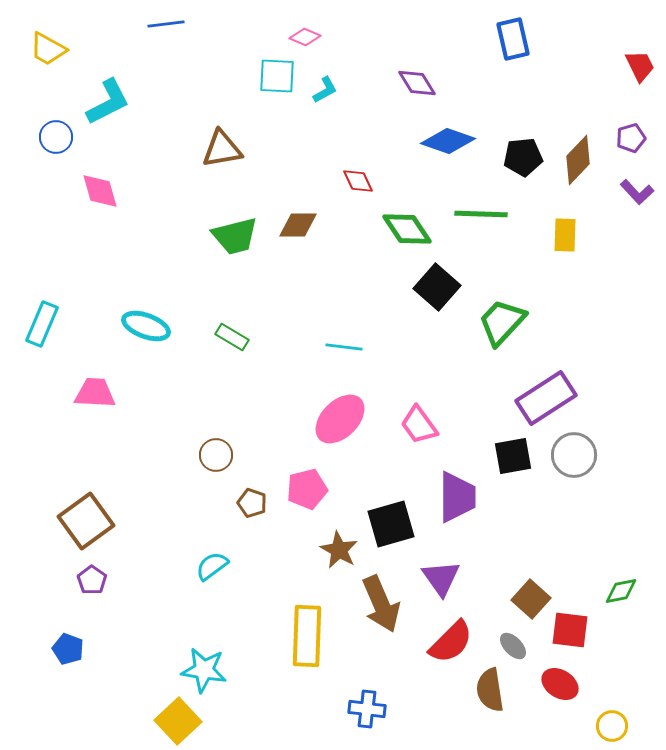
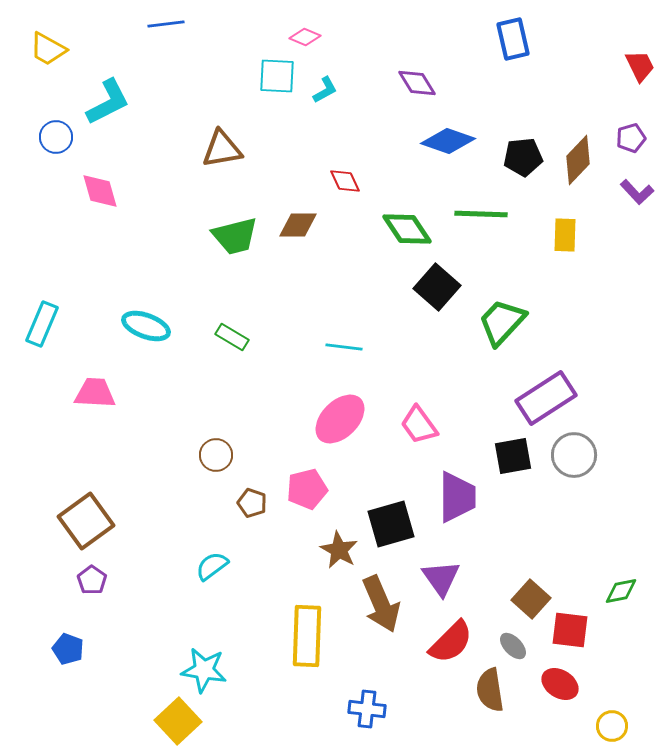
red diamond at (358, 181): moved 13 px left
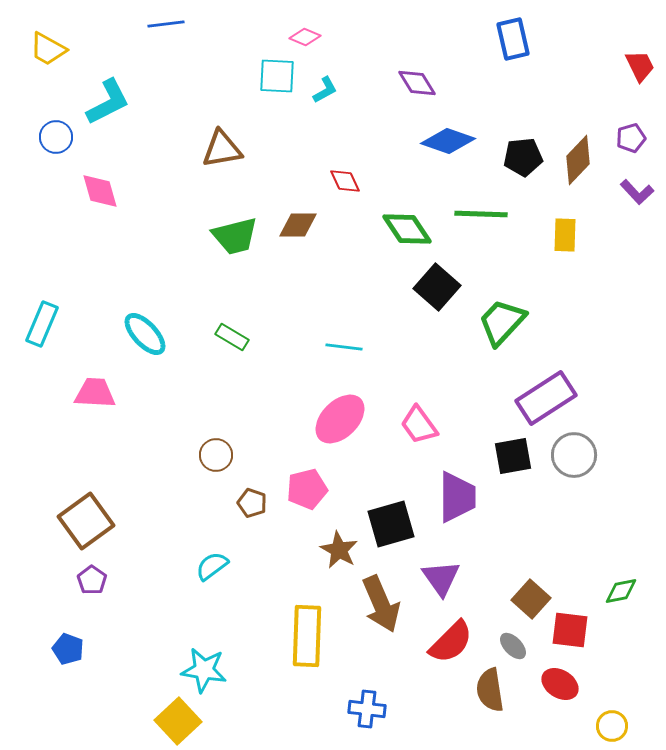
cyan ellipse at (146, 326): moved 1 px left, 8 px down; rotated 27 degrees clockwise
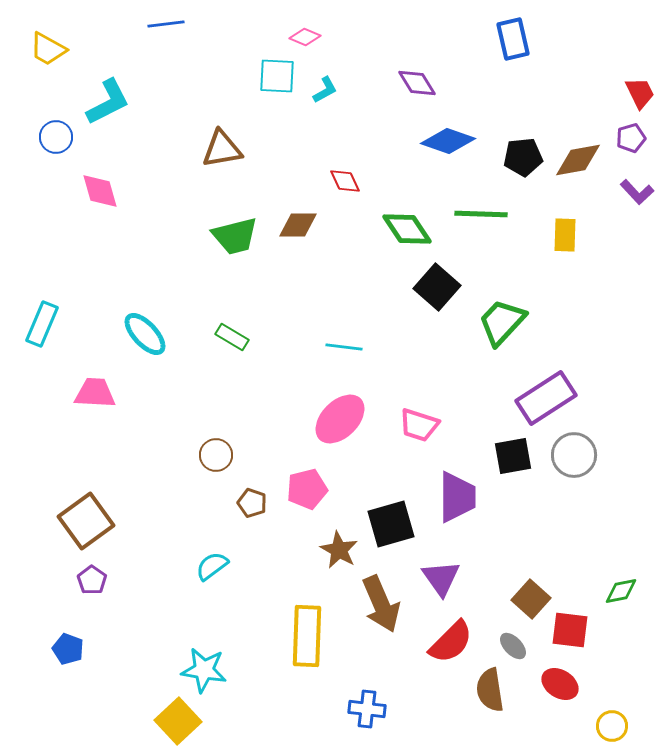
red trapezoid at (640, 66): moved 27 px down
brown diamond at (578, 160): rotated 36 degrees clockwise
pink trapezoid at (419, 425): rotated 36 degrees counterclockwise
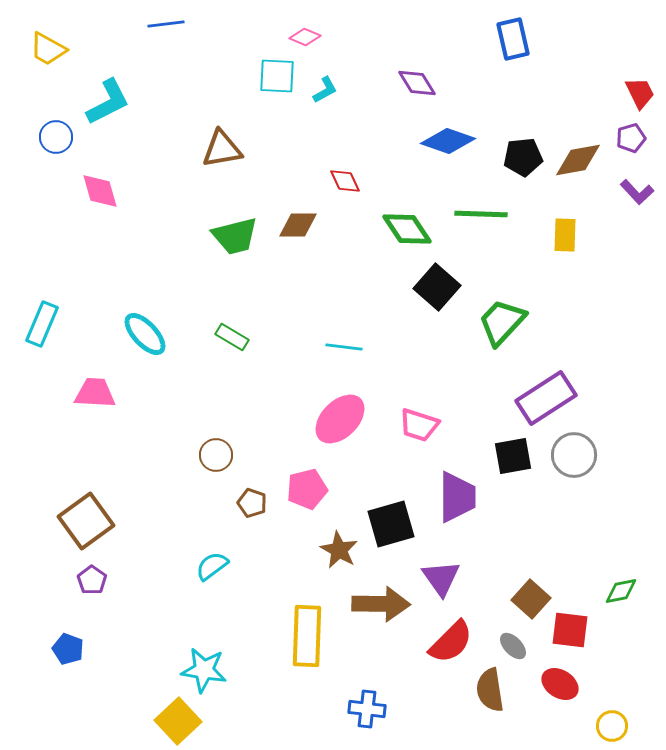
brown arrow at (381, 604): rotated 66 degrees counterclockwise
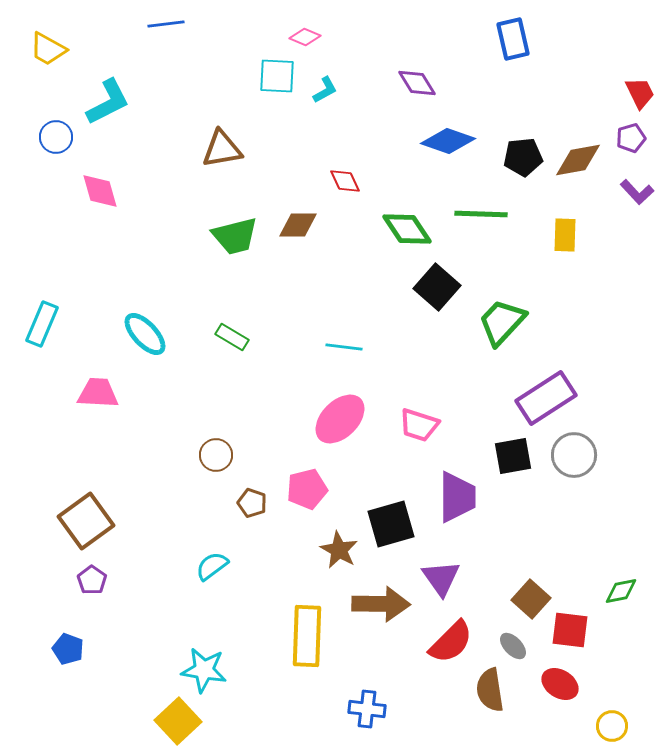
pink trapezoid at (95, 393): moved 3 px right
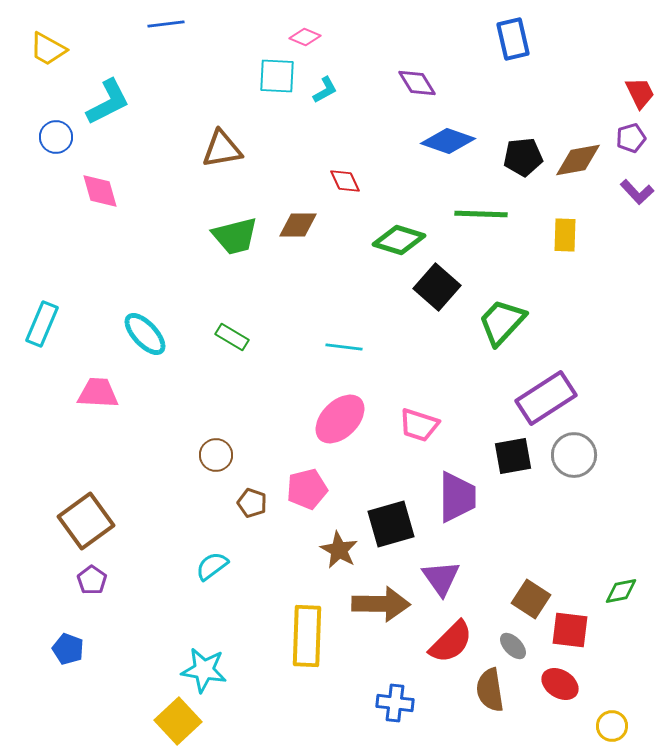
green diamond at (407, 229): moved 8 px left, 11 px down; rotated 39 degrees counterclockwise
brown square at (531, 599): rotated 9 degrees counterclockwise
blue cross at (367, 709): moved 28 px right, 6 px up
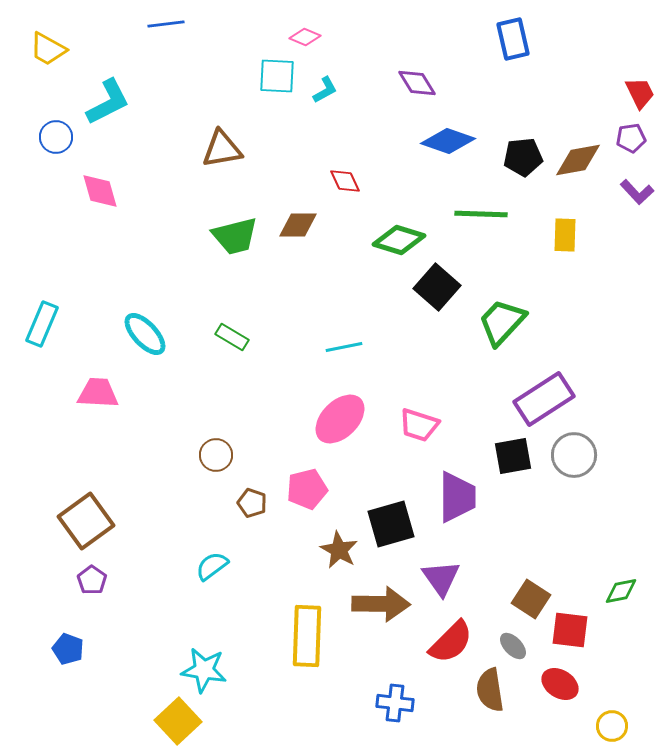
purple pentagon at (631, 138): rotated 8 degrees clockwise
cyan line at (344, 347): rotated 18 degrees counterclockwise
purple rectangle at (546, 398): moved 2 px left, 1 px down
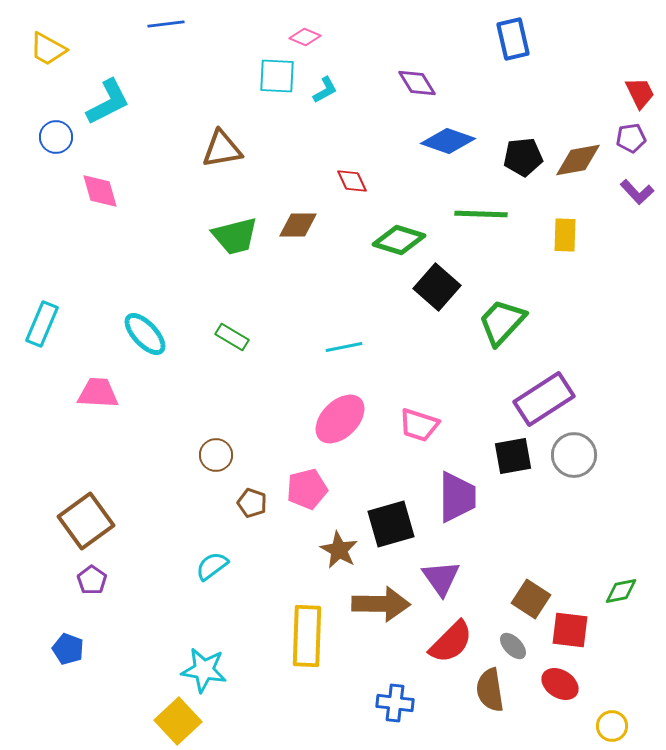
red diamond at (345, 181): moved 7 px right
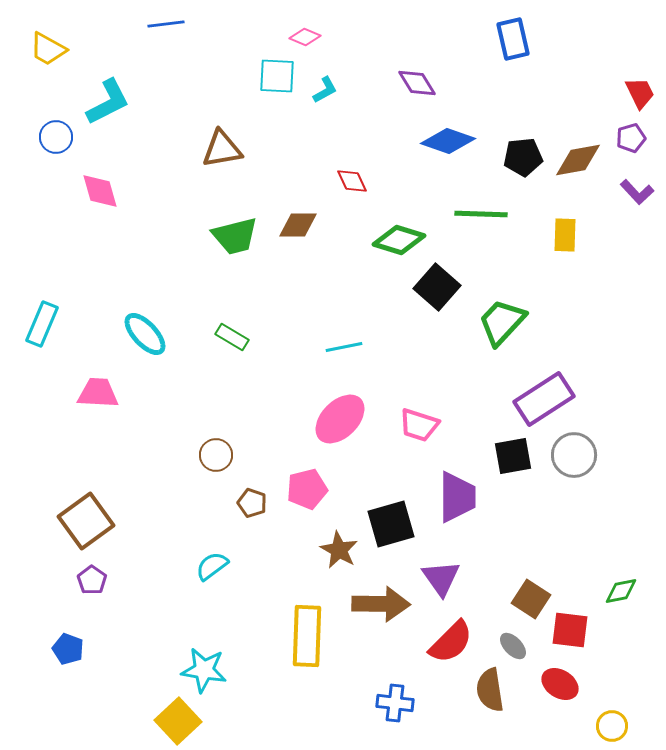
purple pentagon at (631, 138): rotated 8 degrees counterclockwise
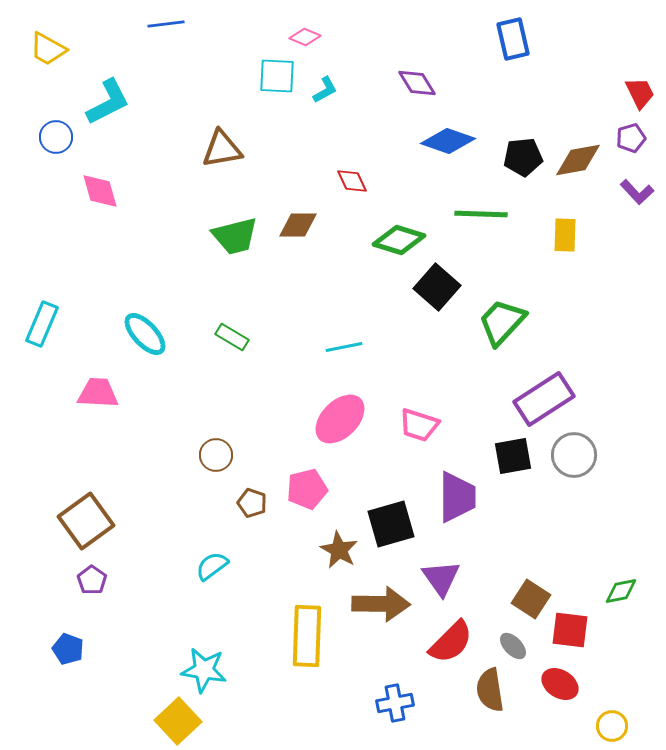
blue cross at (395, 703): rotated 18 degrees counterclockwise
